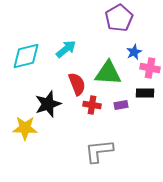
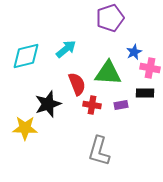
purple pentagon: moved 9 px left; rotated 12 degrees clockwise
gray L-shape: rotated 68 degrees counterclockwise
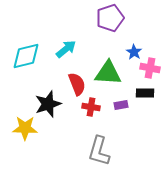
blue star: rotated 14 degrees counterclockwise
red cross: moved 1 px left, 2 px down
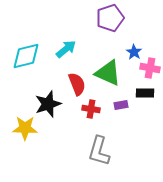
green triangle: rotated 20 degrees clockwise
red cross: moved 2 px down
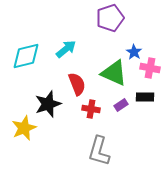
green triangle: moved 6 px right
black rectangle: moved 4 px down
purple rectangle: rotated 24 degrees counterclockwise
yellow star: moved 1 px left; rotated 25 degrees counterclockwise
